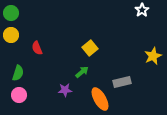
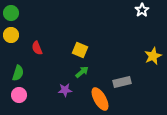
yellow square: moved 10 px left, 2 px down; rotated 28 degrees counterclockwise
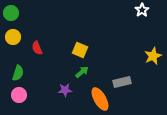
yellow circle: moved 2 px right, 2 px down
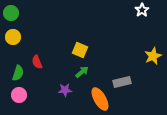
red semicircle: moved 14 px down
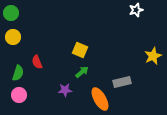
white star: moved 6 px left; rotated 16 degrees clockwise
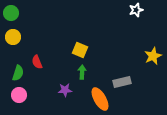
green arrow: rotated 48 degrees counterclockwise
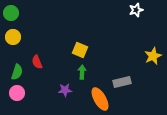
green semicircle: moved 1 px left, 1 px up
pink circle: moved 2 px left, 2 px up
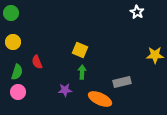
white star: moved 1 px right, 2 px down; rotated 24 degrees counterclockwise
yellow circle: moved 5 px down
yellow star: moved 2 px right, 1 px up; rotated 24 degrees clockwise
pink circle: moved 1 px right, 1 px up
orange ellipse: rotated 35 degrees counterclockwise
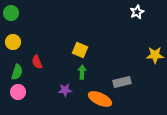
white star: rotated 16 degrees clockwise
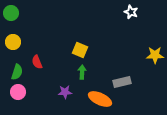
white star: moved 6 px left; rotated 24 degrees counterclockwise
purple star: moved 2 px down
